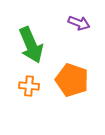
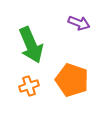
orange cross: rotated 24 degrees counterclockwise
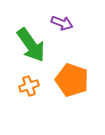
purple arrow: moved 17 px left
green arrow: rotated 12 degrees counterclockwise
